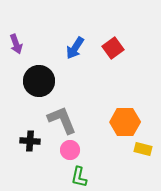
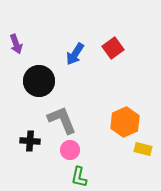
blue arrow: moved 6 px down
orange hexagon: rotated 24 degrees counterclockwise
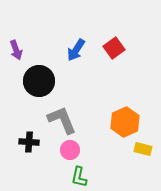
purple arrow: moved 6 px down
red square: moved 1 px right
blue arrow: moved 1 px right, 4 px up
black cross: moved 1 px left, 1 px down
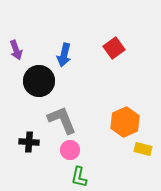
blue arrow: moved 12 px left, 5 px down; rotated 20 degrees counterclockwise
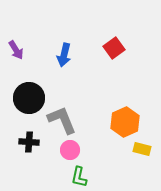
purple arrow: rotated 12 degrees counterclockwise
black circle: moved 10 px left, 17 px down
yellow rectangle: moved 1 px left
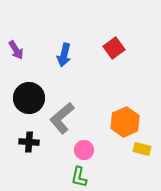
gray L-shape: moved 2 px up; rotated 108 degrees counterclockwise
pink circle: moved 14 px right
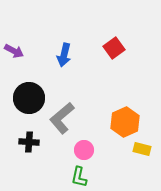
purple arrow: moved 2 px left, 1 px down; rotated 30 degrees counterclockwise
